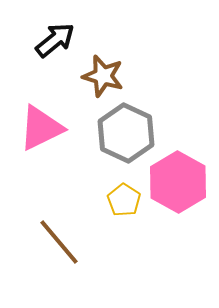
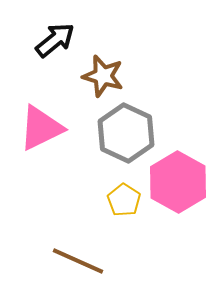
brown line: moved 19 px right, 19 px down; rotated 26 degrees counterclockwise
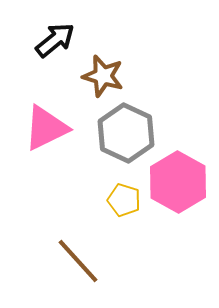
pink triangle: moved 5 px right
yellow pentagon: rotated 16 degrees counterclockwise
brown line: rotated 24 degrees clockwise
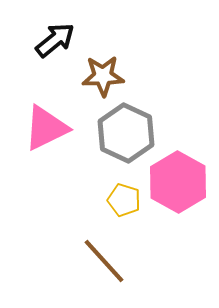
brown star: rotated 18 degrees counterclockwise
brown line: moved 26 px right
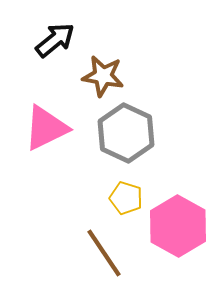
brown star: rotated 12 degrees clockwise
pink hexagon: moved 44 px down
yellow pentagon: moved 2 px right, 2 px up
brown line: moved 8 px up; rotated 8 degrees clockwise
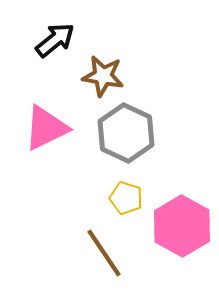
pink hexagon: moved 4 px right
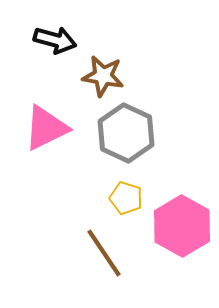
black arrow: rotated 54 degrees clockwise
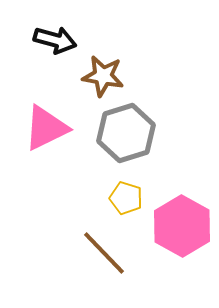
gray hexagon: rotated 18 degrees clockwise
brown line: rotated 10 degrees counterclockwise
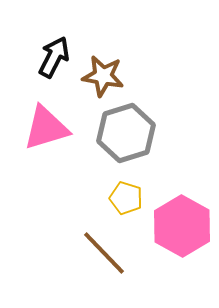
black arrow: moved 1 px left, 17 px down; rotated 78 degrees counterclockwise
pink triangle: rotated 9 degrees clockwise
